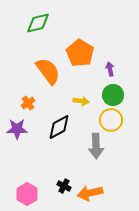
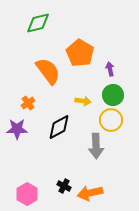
yellow arrow: moved 2 px right
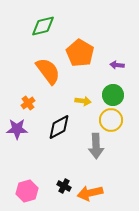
green diamond: moved 5 px right, 3 px down
purple arrow: moved 7 px right, 4 px up; rotated 72 degrees counterclockwise
pink hexagon: moved 3 px up; rotated 15 degrees clockwise
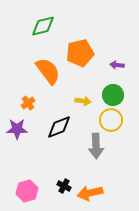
orange pentagon: rotated 28 degrees clockwise
black diamond: rotated 8 degrees clockwise
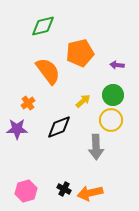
yellow arrow: rotated 49 degrees counterclockwise
gray arrow: moved 1 px down
black cross: moved 3 px down
pink hexagon: moved 1 px left
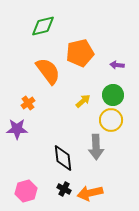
black diamond: moved 4 px right, 31 px down; rotated 76 degrees counterclockwise
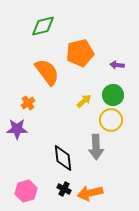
orange semicircle: moved 1 px left, 1 px down
yellow arrow: moved 1 px right
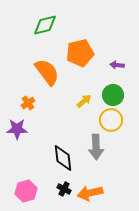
green diamond: moved 2 px right, 1 px up
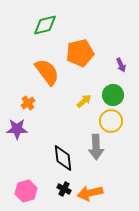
purple arrow: moved 4 px right; rotated 120 degrees counterclockwise
yellow circle: moved 1 px down
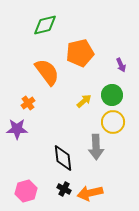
green circle: moved 1 px left
yellow circle: moved 2 px right, 1 px down
